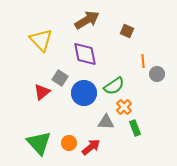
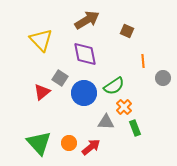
gray circle: moved 6 px right, 4 px down
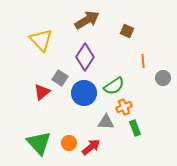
purple diamond: moved 3 px down; rotated 44 degrees clockwise
orange cross: rotated 21 degrees clockwise
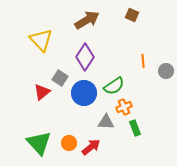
brown square: moved 5 px right, 16 px up
gray circle: moved 3 px right, 7 px up
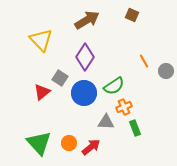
orange line: moved 1 px right; rotated 24 degrees counterclockwise
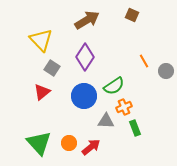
gray square: moved 8 px left, 10 px up
blue circle: moved 3 px down
gray triangle: moved 1 px up
